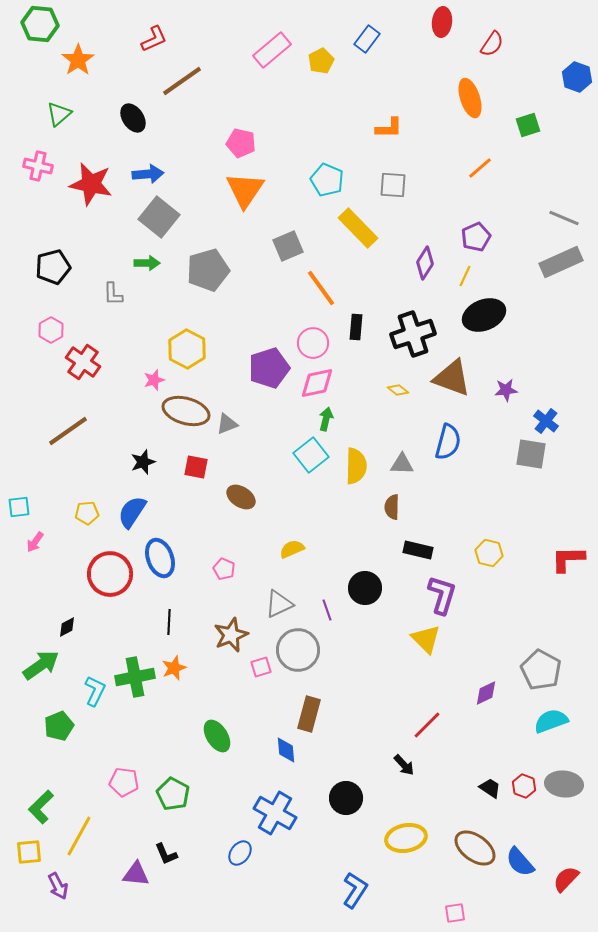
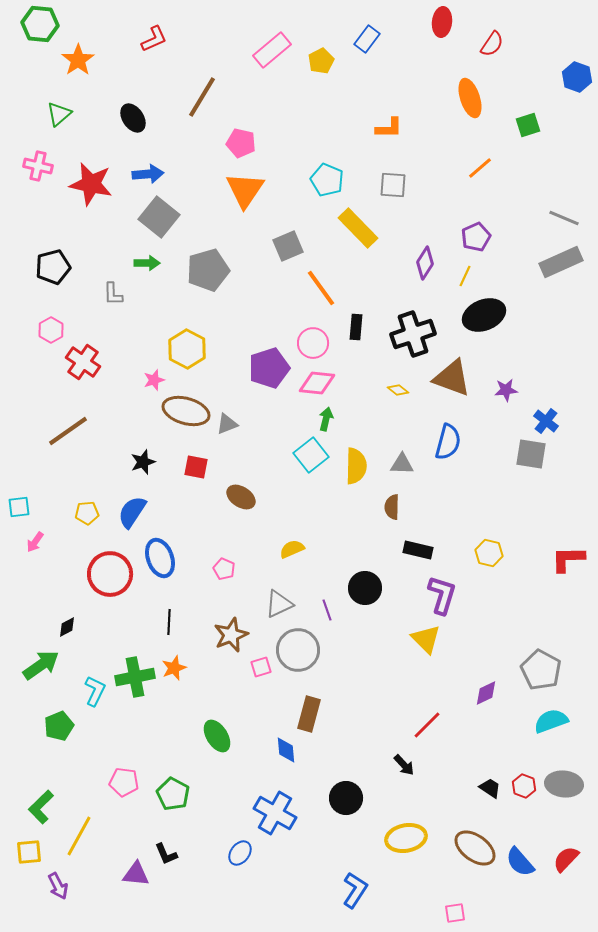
brown line at (182, 81): moved 20 px right, 16 px down; rotated 24 degrees counterclockwise
pink diamond at (317, 383): rotated 18 degrees clockwise
red semicircle at (566, 879): moved 20 px up
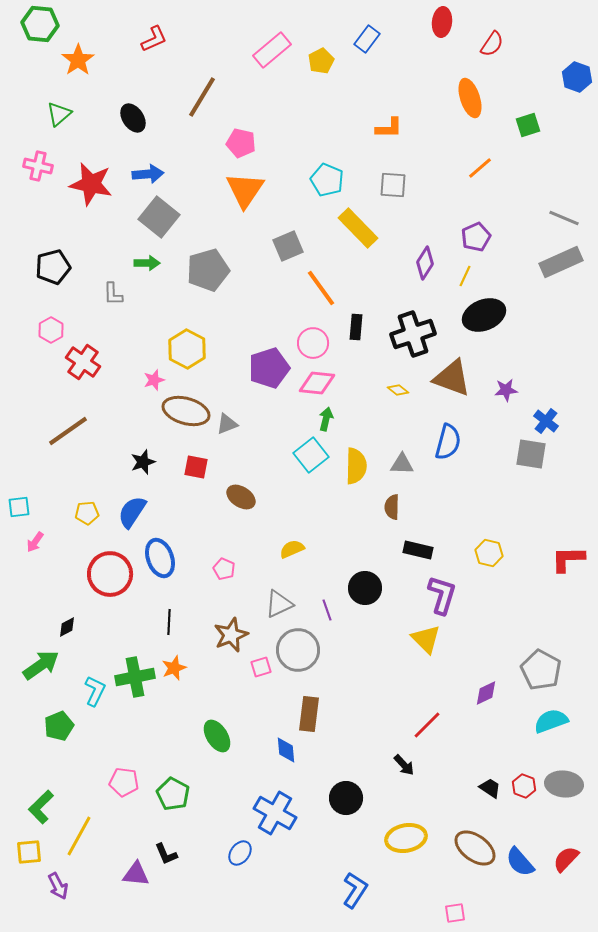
brown rectangle at (309, 714): rotated 8 degrees counterclockwise
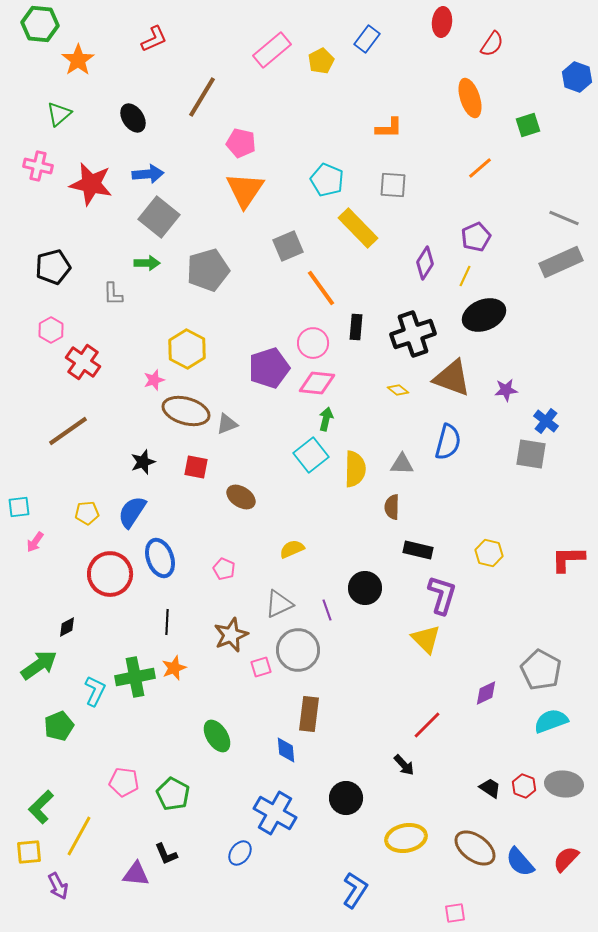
yellow semicircle at (356, 466): moved 1 px left, 3 px down
black line at (169, 622): moved 2 px left
green arrow at (41, 665): moved 2 px left
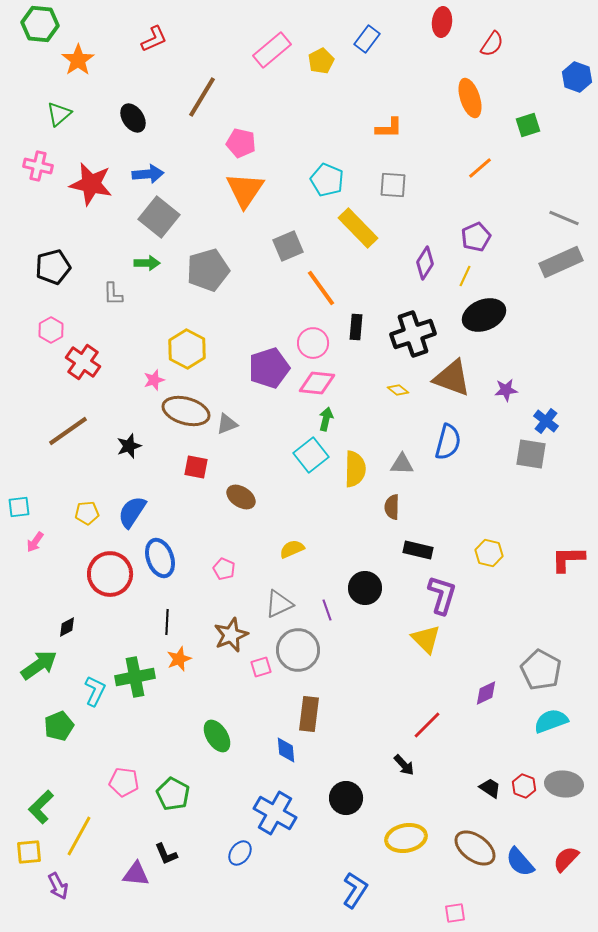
black star at (143, 462): moved 14 px left, 16 px up
orange star at (174, 668): moved 5 px right, 9 px up
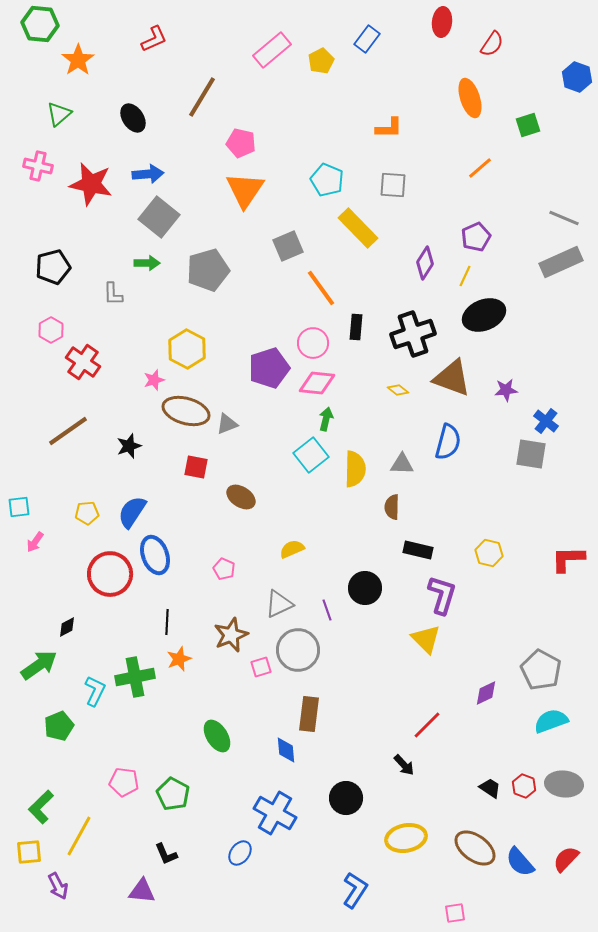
blue ellipse at (160, 558): moved 5 px left, 3 px up
purple triangle at (136, 874): moved 6 px right, 17 px down
